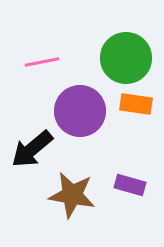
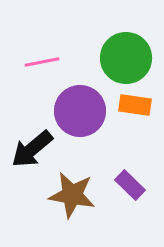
orange rectangle: moved 1 px left, 1 px down
purple rectangle: rotated 28 degrees clockwise
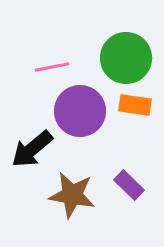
pink line: moved 10 px right, 5 px down
purple rectangle: moved 1 px left
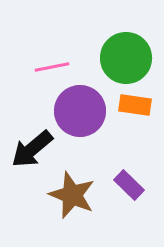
brown star: rotated 12 degrees clockwise
